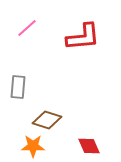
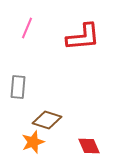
pink line: rotated 25 degrees counterclockwise
orange star: moved 4 px up; rotated 20 degrees counterclockwise
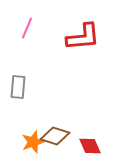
brown diamond: moved 8 px right, 16 px down
red diamond: moved 1 px right
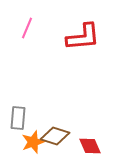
gray rectangle: moved 31 px down
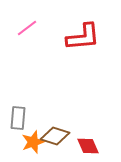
pink line: rotated 30 degrees clockwise
red diamond: moved 2 px left
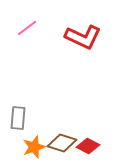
red L-shape: rotated 30 degrees clockwise
brown diamond: moved 7 px right, 7 px down
orange star: moved 1 px right, 5 px down
red diamond: rotated 40 degrees counterclockwise
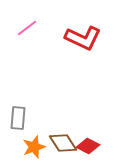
red L-shape: moved 1 px down
brown diamond: moved 1 px right; rotated 40 degrees clockwise
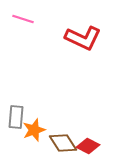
pink line: moved 4 px left, 9 px up; rotated 55 degrees clockwise
gray rectangle: moved 2 px left, 1 px up
orange star: moved 17 px up
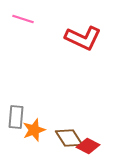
brown diamond: moved 6 px right, 5 px up
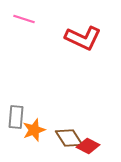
pink line: moved 1 px right
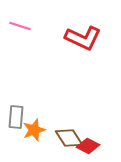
pink line: moved 4 px left, 7 px down
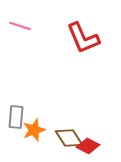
red L-shape: rotated 42 degrees clockwise
